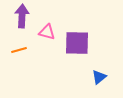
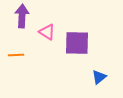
pink triangle: rotated 18 degrees clockwise
orange line: moved 3 px left, 5 px down; rotated 14 degrees clockwise
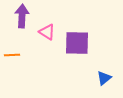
orange line: moved 4 px left
blue triangle: moved 5 px right, 1 px down
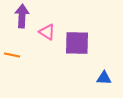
orange line: rotated 14 degrees clockwise
blue triangle: rotated 42 degrees clockwise
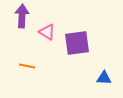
purple square: rotated 8 degrees counterclockwise
orange line: moved 15 px right, 11 px down
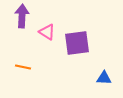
orange line: moved 4 px left, 1 px down
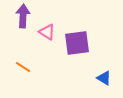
purple arrow: moved 1 px right
orange line: rotated 21 degrees clockwise
blue triangle: rotated 28 degrees clockwise
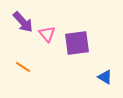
purple arrow: moved 6 px down; rotated 135 degrees clockwise
pink triangle: moved 2 px down; rotated 18 degrees clockwise
blue triangle: moved 1 px right, 1 px up
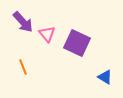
purple square: rotated 32 degrees clockwise
orange line: rotated 35 degrees clockwise
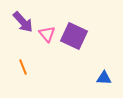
purple square: moved 3 px left, 7 px up
blue triangle: moved 1 px left, 1 px down; rotated 28 degrees counterclockwise
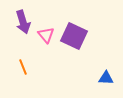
purple arrow: rotated 25 degrees clockwise
pink triangle: moved 1 px left, 1 px down
blue triangle: moved 2 px right
